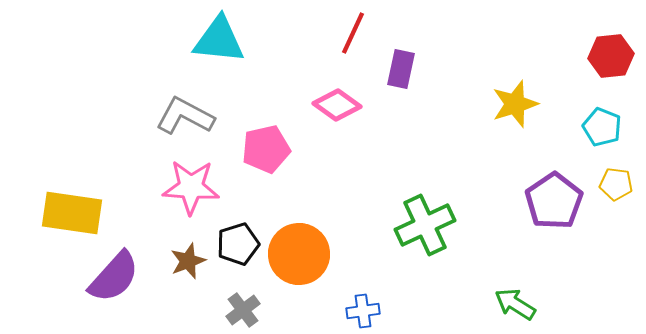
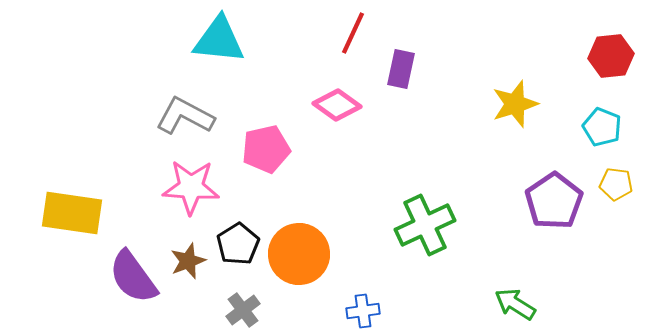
black pentagon: rotated 15 degrees counterclockwise
purple semicircle: moved 19 px right; rotated 102 degrees clockwise
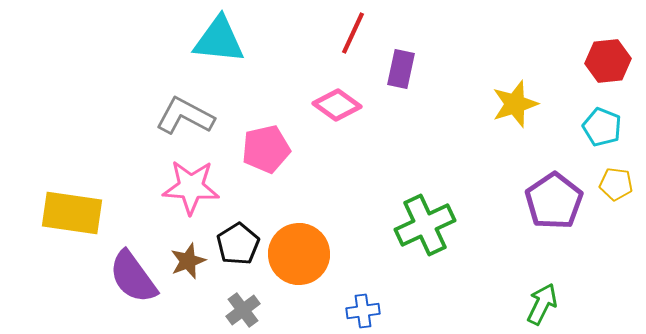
red hexagon: moved 3 px left, 5 px down
green arrow: moved 27 px right; rotated 84 degrees clockwise
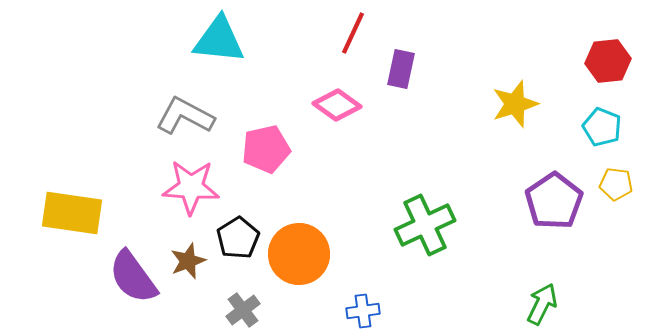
black pentagon: moved 6 px up
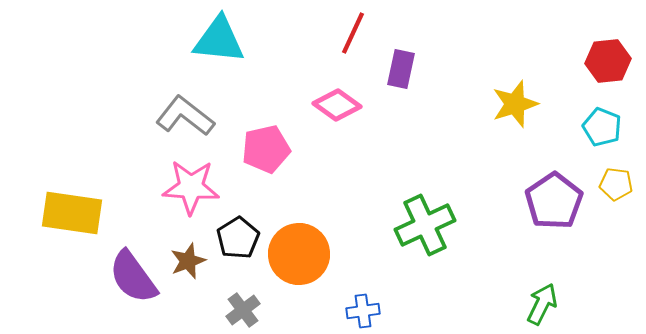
gray L-shape: rotated 10 degrees clockwise
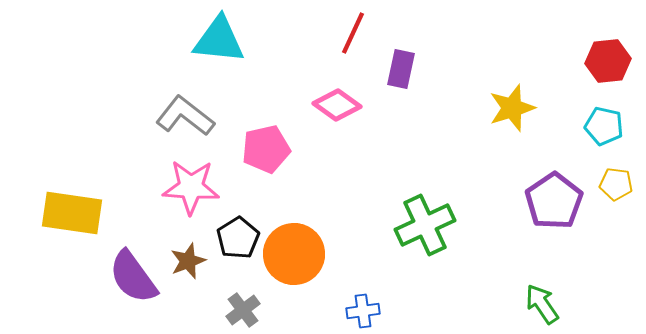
yellow star: moved 3 px left, 4 px down
cyan pentagon: moved 2 px right, 1 px up; rotated 9 degrees counterclockwise
orange circle: moved 5 px left
green arrow: rotated 60 degrees counterclockwise
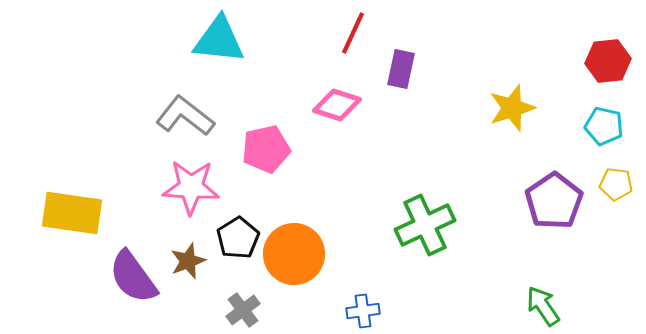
pink diamond: rotated 18 degrees counterclockwise
green arrow: moved 1 px right, 2 px down
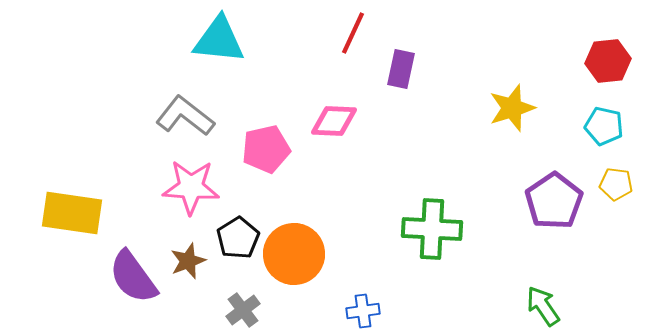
pink diamond: moved 3 px left, 16 px down; rotated 15 degrees counterclockwise
green cross: moved 7 px right, 4 px down; rotated 28 degrees clockwise
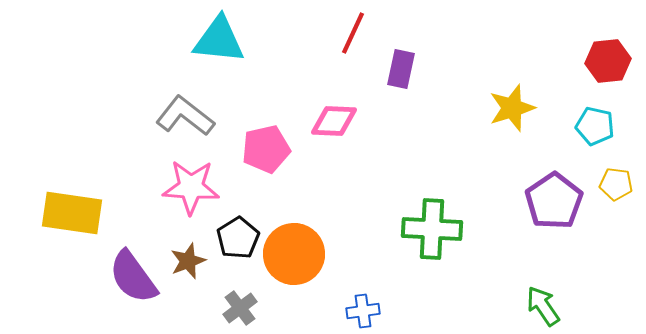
cyan pentagon: moved 9 px left
gray cross: moved 3 px left, 2 px up
